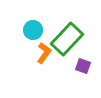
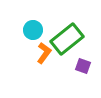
green rectangle: rotated 8 degrees clockwise
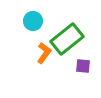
cyan circle: moved 9 px up
purple square: rotated 14 degrees counterclockwise
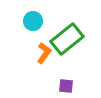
purple square: moved 17 px left, 20 px down
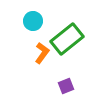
orange L-shape: moved 2 px left
purple square: rotated 28 degrees counterclockwise
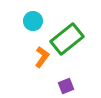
orange L-shape: moved 4 px down
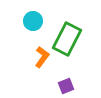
green rectangle: rotated 24 degrees counterclockwise
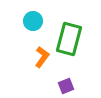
green rectangle: moved 2 px right; rotated 12 degrees counterclockwise
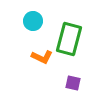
orange L-shape: rotated 80 degrees clockwise
purple square: moved 7 px right, 3 px up; rotated 35 degrees clockwise
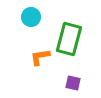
cyan circle: moved 2 px left, 4 px up
orange L-shape: moved 2 px left; rotated 145 degrees clockwise
